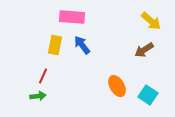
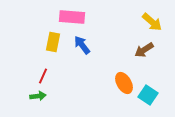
yellow arrow: moved 1 px right, 1 px down
yellow rectangle: moved 2 px left, 3 px up
orange ellipse: moved 7 px right, 3 px up
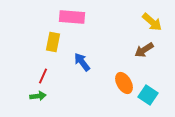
blue arrow: moved 17 px down
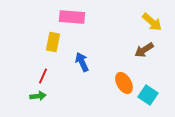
blue arrow: rotated 12 degrees clockwise
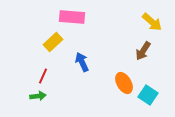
yellow rectangle: rotated 36 degrees clockwise
brown arrow: moved 1 px left, 1 px down; rotated 24 degrees counterclockwise
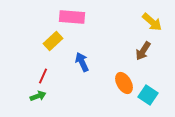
yellow rectangle: moved 1 px up
green arrow: rotated 14 degrees counterclockwise
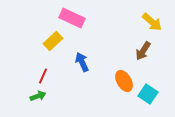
pink rectangle: moved 1 px down; rotated 20 degrees clockwise
orange ellipse: moved 2 px up
cyan square: moved 1 px up
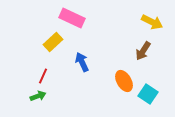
yellow arrow: rotated 15 degrees counterclockwise
yellow rectangle: moved 1 px down
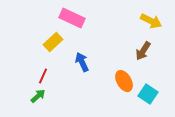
yellow arrow: moved 1 px left, 1 px up
green arrow: rotated 21 degrees counterclockwise
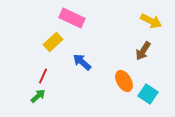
blue arrow: rotated 24 degrees counterclockwise
